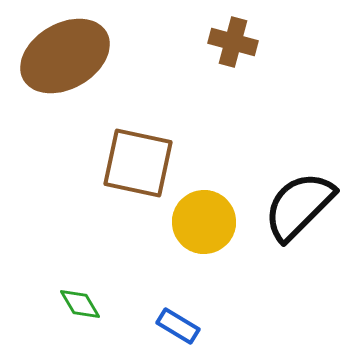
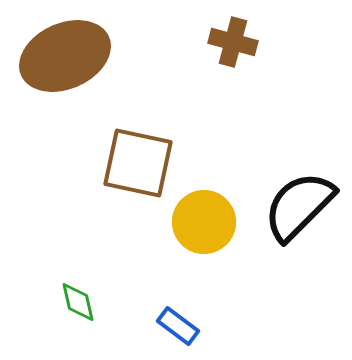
brown ellipse: rotated 6 degrees clockwise
green diamond: moved 2 px left, 2 px up; rotated 18 degrees clockwise
blue rectangle: rotated 6 degrees clockwise
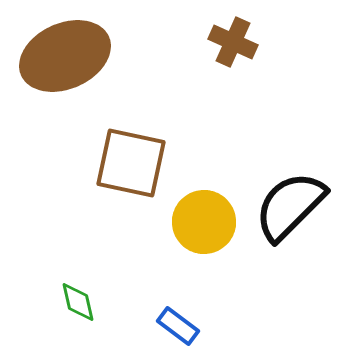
brown cross: rotated 9 degrees clockwise
brown square: moved 7 px left
black semicircle: moved 9 px left
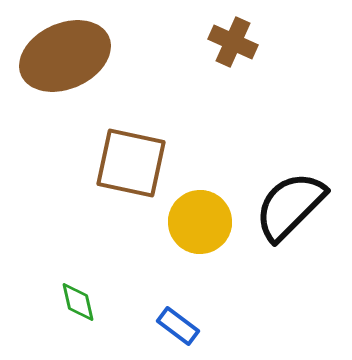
yellow circle: moved 4 px left
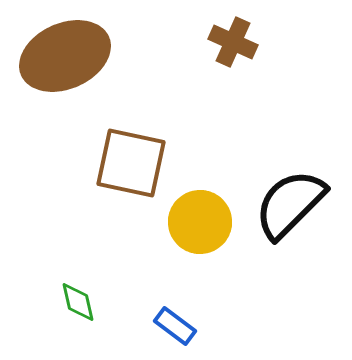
black semicircle: moved 2 px up
blue rectangle: moved 3 px left
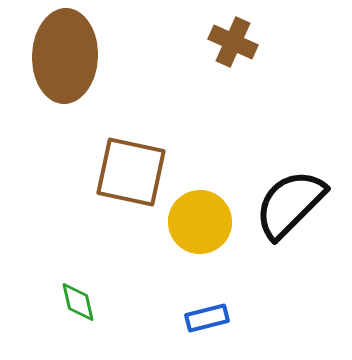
brown ellipse: rotated 64 degrees counterclockwise
brown square: moved 9 px down
blue rectangle: moved 32 px right, 8 px up; rotated 51 degrees counterclockwise
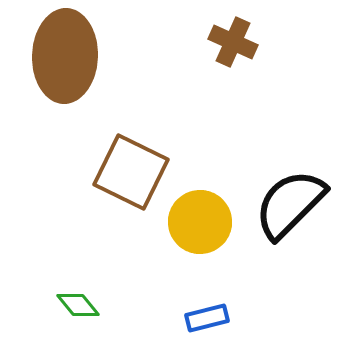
brown square: rotated 14 degrees clockwise
green diamond: moved 3 px down; rotated 27 degrees counterclockwise
